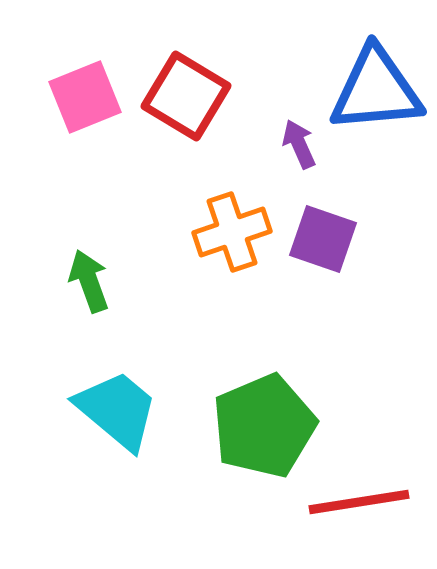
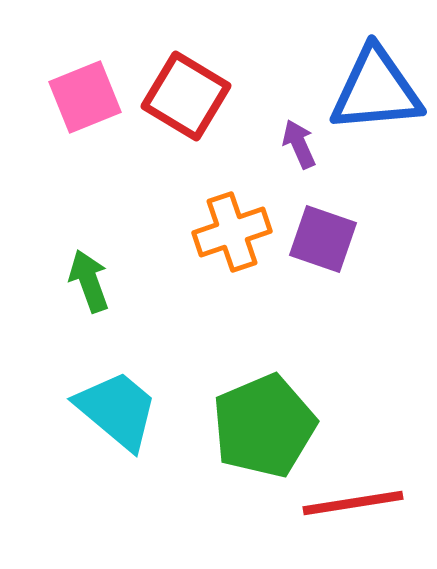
red line: moved 6 px left, 1 px down
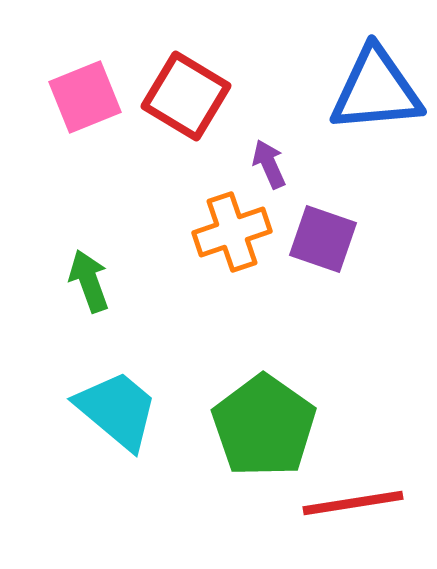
purple arrow: moved 30 px left, 20 px down
green pentagon: rotated 14 degrees counterclockwise
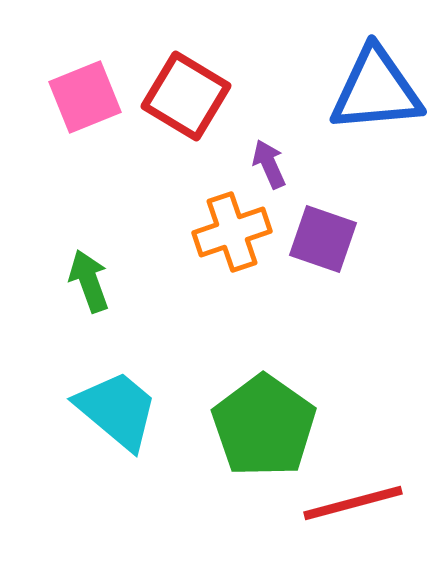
red line: rotated 6 degrees counterclockwise
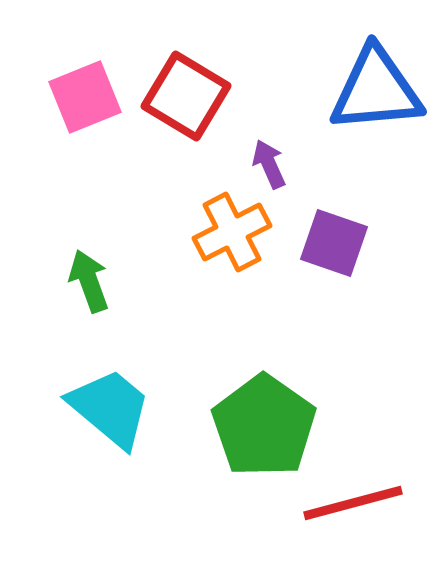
orange cross: rotated 8 degrees counterclockwise
purple square: moved 11 px right, 4 px down
cyan trapezoid: moved 7 px left, 2 px up
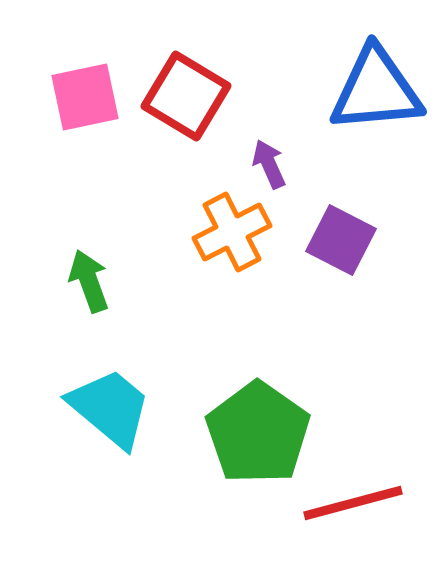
pink square: rotated 10 degrees clockwise
purple square: moved 7 px right, 3 px up; rotated 8 degrees clockwise
green pentagon: moved 6 px left, 7 px down
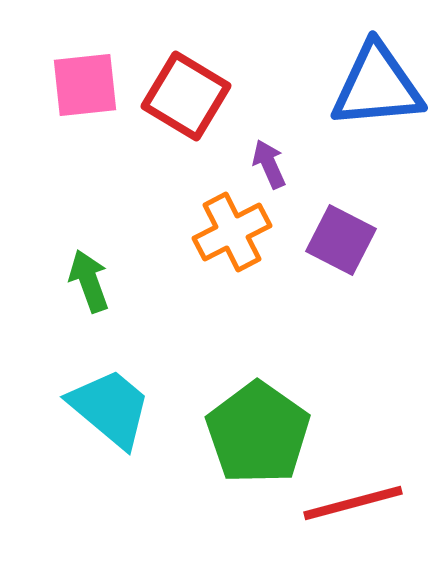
blue triangle: moved 1 px right, 4 px up
pink square: moved 12 px up; rotated 6 degrees clockwise
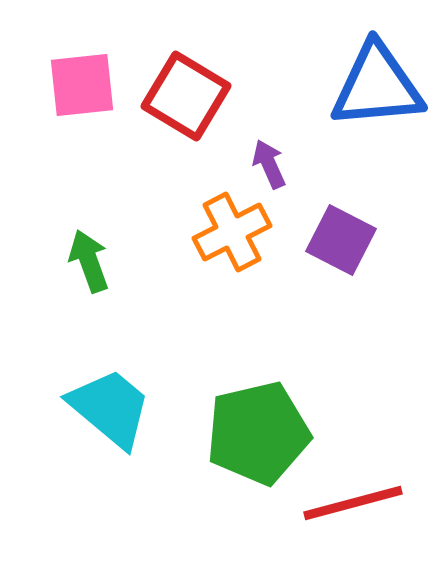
pink square: moved 3 px left
green arrow: moved 20 px up
green pentagon: rotated 24 degrees clockwise
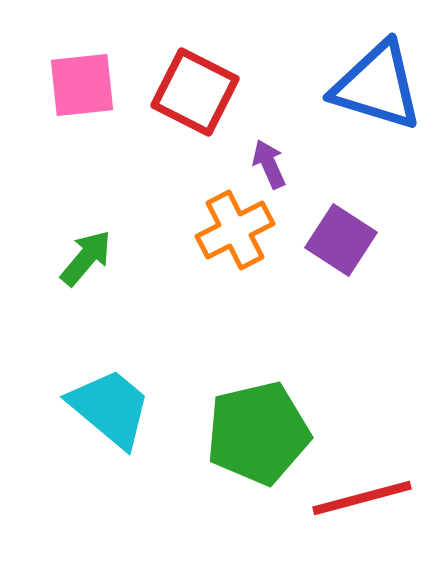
blue triangle: rotated 22 degrees clockwise
red square: moved 9 px right, 4 px up; rotated 4 degrees counterclockwise
orange cross: moved 3 px right, 2 px up
purple square: rotated 6 degrees clockwise
green arrow: moved 3 px left, 3 px up; rotated 60 degrees clockwise
red line: moved 9 px right, 5 px up
